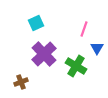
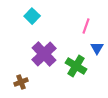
cyan square: moved 4 px left, 7 px up; rotated 21 degrees counterclockwise
pink line: moved 2 px right, 3 px up
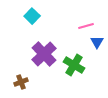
pink line: rotated 56 degrees clockwise
blue triangle: moved 6 px up
green cross: moved 2 px left, 1 px up
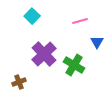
pink line: moved 6 px left, 5 px up
brown cross: moved 2 px left
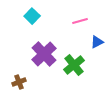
blue triangle: rotated 32 degrees clockwise
green cross: rotated 20 degrees clockwise
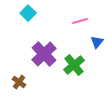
cyan square: moved 4 px left, 3 px up
blue triangle: rotated 24 degrees counterclockwise
brown cross: rotated 32 degrees counterclockwise
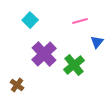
cyan square: moved 2 px right, 7 px down
brown cross: moved 2 px left, 3 px down
